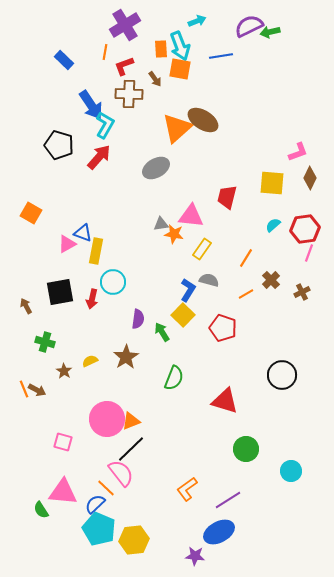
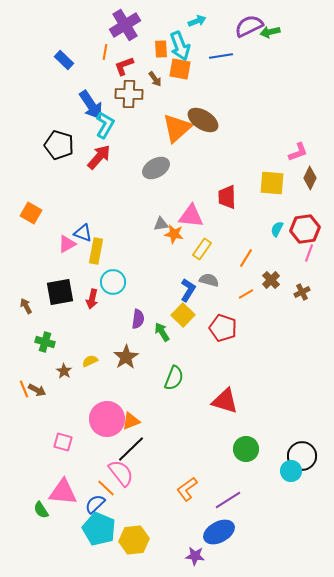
red trapezoid at (227, 197): rotated 15 degrees counterclockwise
cyan semicircle at (273, 225): moved 4 px right, 4 px down; rotated 21 degrees counterclockwise
black circle at (282, 375): moved 20 px right, 81 px down
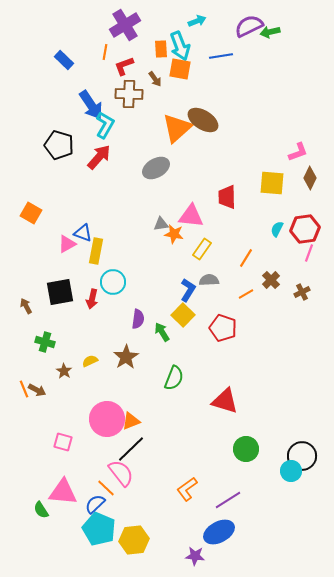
gray semicircle at (209, 280): rotated 18 degrees counterclockwise
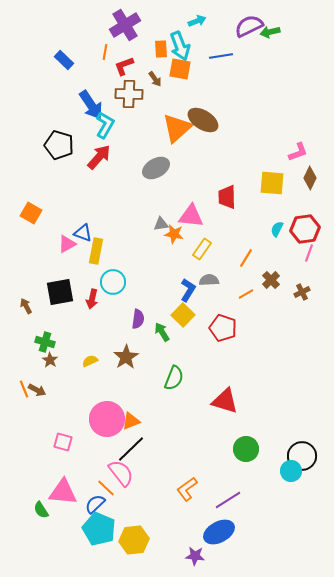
brown star at (64, 371): moved 14 px left, 11 px up
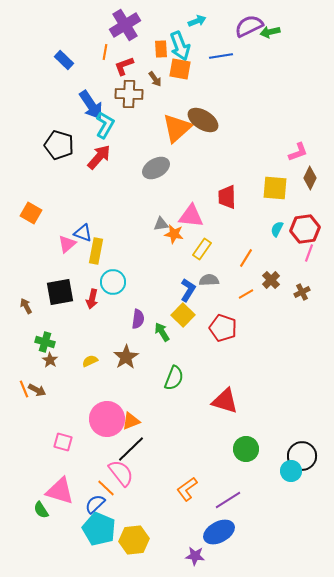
yellow square at (272, 183): moved 3 px right, 5 px down
pink triangle at (67, 244): rotated 12 degrees counterclockwise
pink triangle at (63, 492): moved 3 px left, 1 px up; rotated 12 degrees clockwise
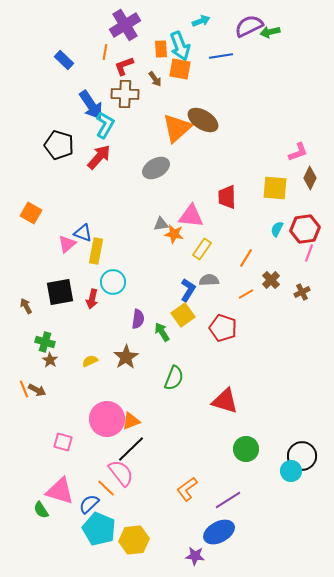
cyan arrow at (197, 21): moved 4 px right
brown cross at (129, 94): moved 4 px left
yellow square at (183, 315): rotated 10 degrees clockwise
blue semicircle at (95, 504): moved 6 px left
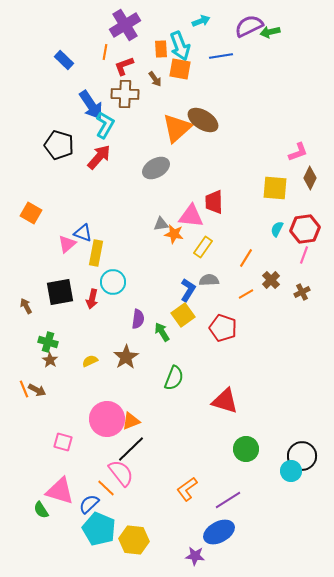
red trapezoid at (227, 197): moved 13 px left, 5 px down
yellow rectangle at (202, 249): moved 1 px right, 2 px up
yellow rectangle at (96, 251): moved 2 px down
pink line at (309, 253): moved 5 px left, 2 px down
green cross at (45, 342): moved 3 px right
yellow hexagon at (134, 540): rotated 12 degrees clockwise
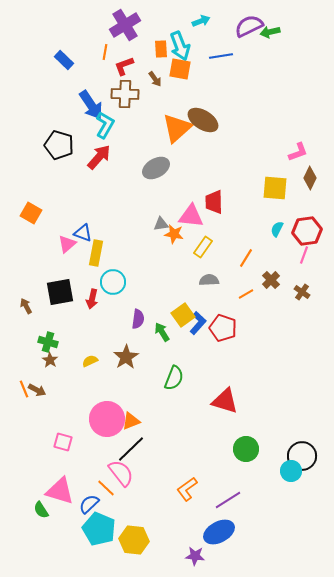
red hexagon at (305, 229): moved 2 px right, 2 px down
blue L-shape at (188, 290): moved 10 px right, 33 px down; rotated 10 degrees clockwise
brown cross at (302, 292): rotated 28 degrees counterclockwise
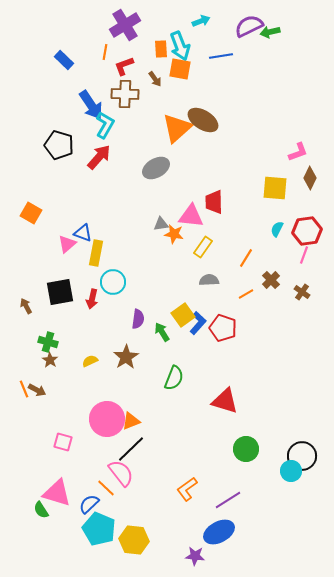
pink triangle at (60, 491): moved 3 px left, 2 px down
